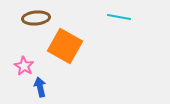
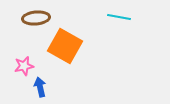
pink star: rotated 30 degrees clockwise
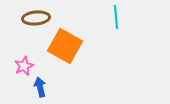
cyan line: moved 3 px left; rotated 75 degrees clockwise
pink star: rotated 12 degrees counterclockwise
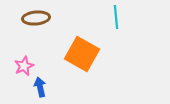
orange square: moved 17 px right, 8 px down
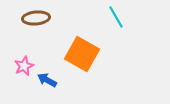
cyan line: rotated 25 degrees counterclockwise
blue arrow: moved 7 px right, 7 px up; rotated 48 degrees counterclockwise
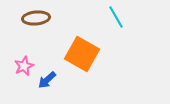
blue arrow: rotated 72 degrees counterclockwise
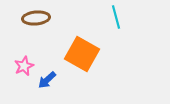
cyan line: rotated 15 degrees clockwise
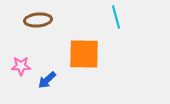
brown ellipse: moved 2 px right, 2 px down
orange square: moved 2 px right; rotated 28 degrees counterclockwise
pink star: moved 3 px left; rotated 24 degrees clockwise
